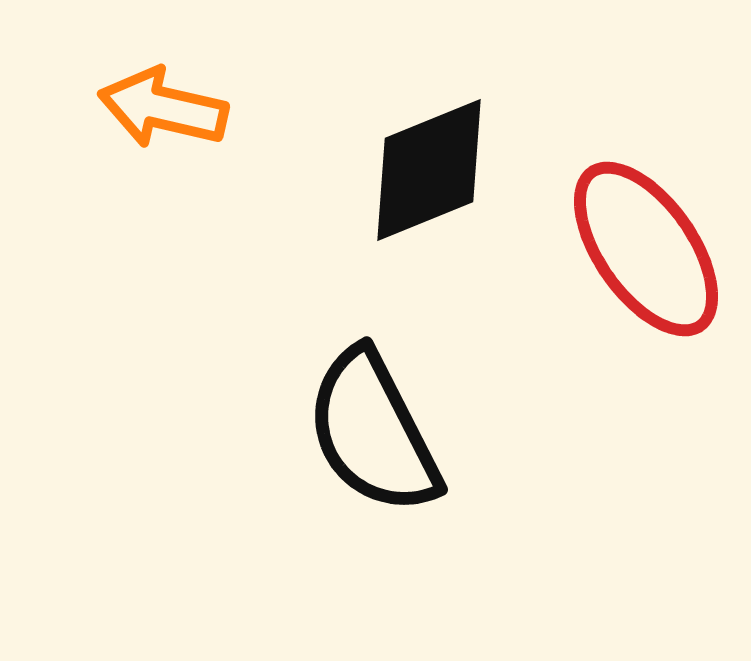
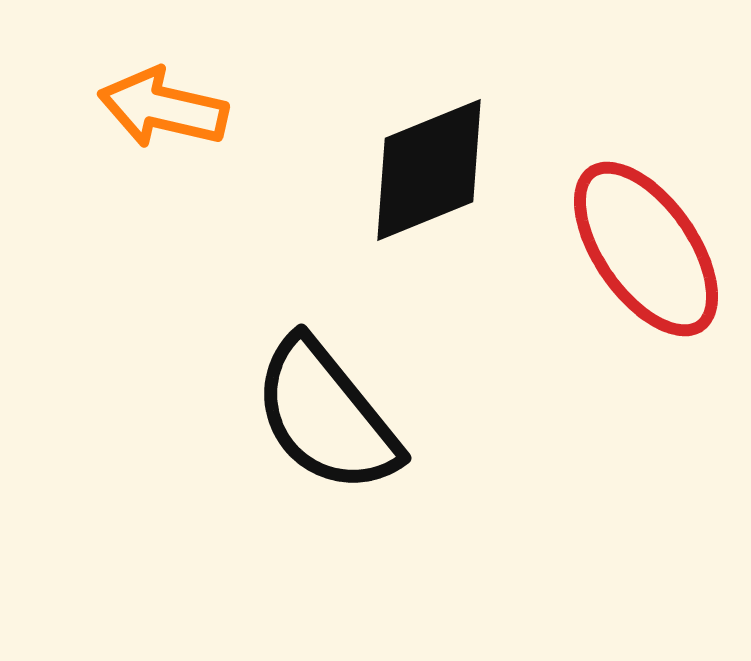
black semicircle: moved 47 px left, 16 px up; rotated 12 degrees counterclockwise
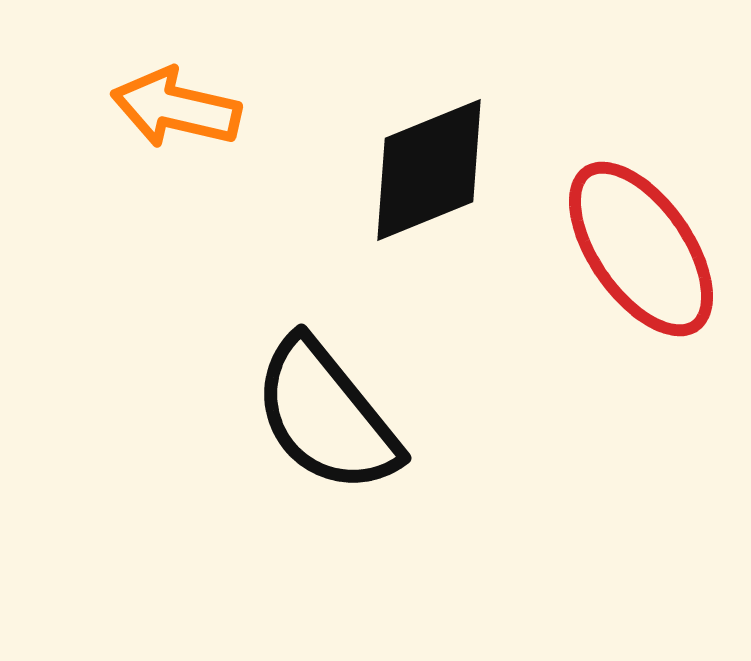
orange arrow: moved 13 px right
red ellipse: moved 5 px left
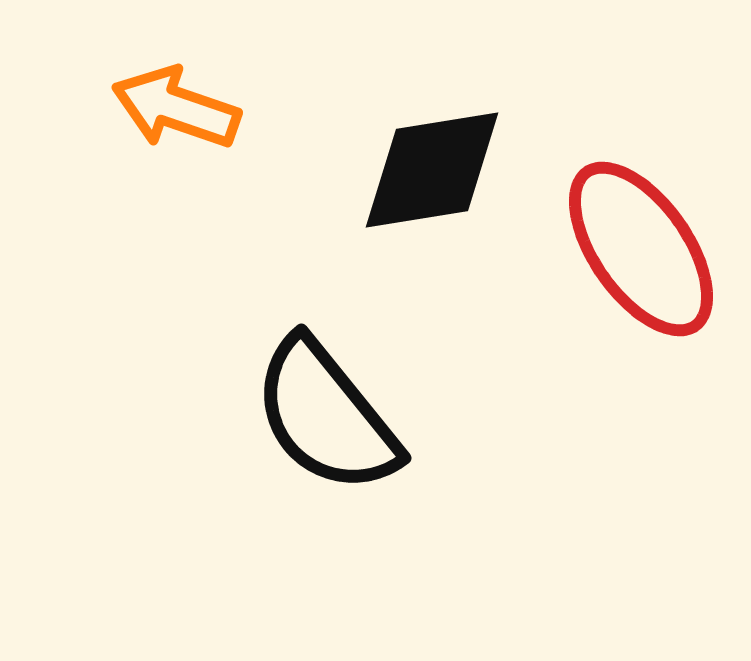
orange arrow: rotated 6 degrees clockwise
black diamond: moved 3 px right; rotated 13 degrees clockwise
